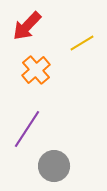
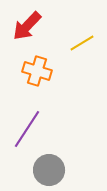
orange cross: moved 1 px right, 1 px down; rotated 32 degrees counterclockwise
gray circle: moved 5 px left, 4 px down
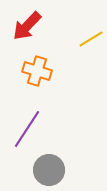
yellow line: moved 9 px right, 4 px up
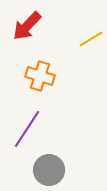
orange cross: moved 3 px right, 5 px down
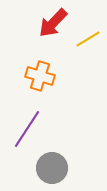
red arrow: moved 26 px right, 3 px up
yellow line: moved 3 px left
gray circle: moved 3 px right, 2 px up
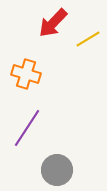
orange cross: moved 14 px left, 2 px up
purple line: moved 1 px up
gray circle: moved 5 px right, 2 px down
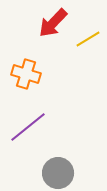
purple line: moved 1 px right, 1 px up; rotated 18 degrees clockwise
gray circle: moved 1 px right, 3 px down
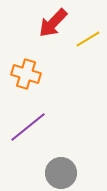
gray circle: moved 3 px right
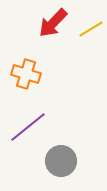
yellow line: moved 3 px right, 10 px up
gray circle: moved 12 px up
